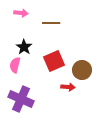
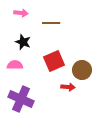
black star: moved 1 px left, 5 px up; rotated 14 degrees counterclockwise
pink semicircle: rotated 77 degrees clockwise
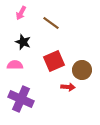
pink arrow: rotated 112 degrees clockwise
brown line: rotated 36 degrees clockwise
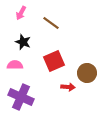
brown circle: moved 5 px right, 3 px down
purple cross: moved 2 px up
